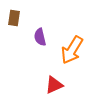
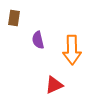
purple semicircle: moved 2 px left, 3 px down
orange arrow: rotated 32 degrees counterclockwise
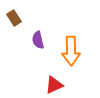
brown rectangle: rotated 42 degrees counterclockwise
orange arrow: moved 1 px left, 1 px down
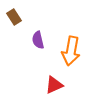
brown rectangle: moved 1 px up
orange arrow: rotated 12 degrees clockwise
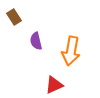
purple semicircle: moved 2 px left, 1 px down
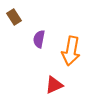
purple semicircle: moved 3 px right, 2 px up; rotated 24 degrees clockwise
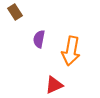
brown rectangle: moved 1 px right, 5 px up
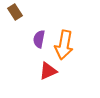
orange arrow: moved 7 px left, 6 px up
red triangle: moved 6 px left, 14 px up
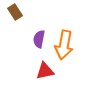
red triangle: moved 3 px left; rotated 12 degrees clockwise
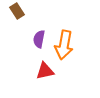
brown rectangle: moved 2 px right, 1 px up
